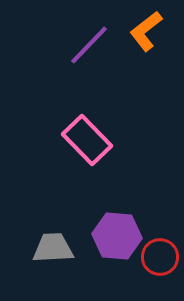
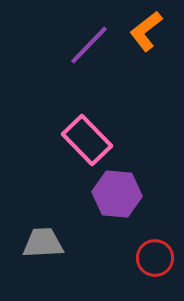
purple hexagon: moved 42 px up
gray trapezoid: moved 10 px left, 5 px up
red circle: moved 5 px left, 1 px down
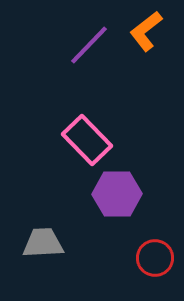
purple hexagon: rotated 6 degrees counterclockwise
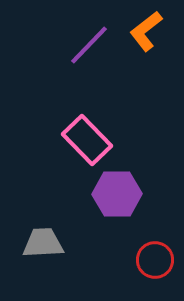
red circle: moved 2 px down
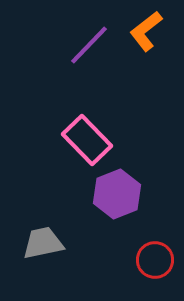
purple hexagon: rotated 21 degrees counterclockwise
gray trapezoid: rotated 9 degrees counterclockwise
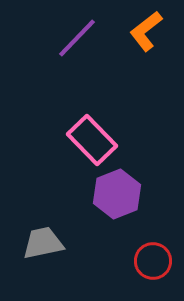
purple line: moved 12 px left, 7 px up
pink rectangle: moved 5 px right
red circle: moved 2 px left, 1 px down
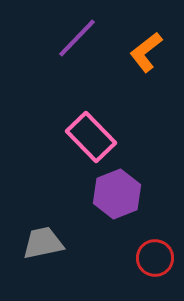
orange L-shape: moved 21 px down
pink rectangle: moved 1 px left, 3 px up
red circle: moved 2 px right, 3 px up
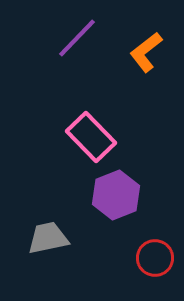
purple hexagon: moved 1 px left, 1 px down
gray trapezoid: moved 5 px right, 5 px up
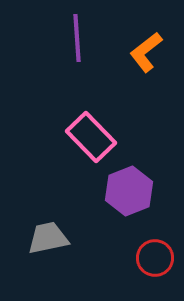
purple line: rotated 48 degrees counterclockwise
purple hexagon: moved 13 px right, 4 px up
